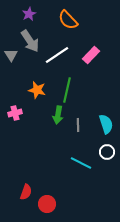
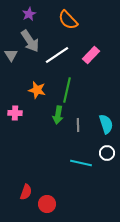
pink cross: rotated 16 degrees clockwise
white circle: moved 1 px down
cyan line: rotated 15 degrees counterclockwise
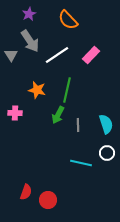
green arrow: rotated 18 degrees clockwise
red circle: moved 1 px right, 4 px up
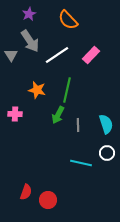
pink cross: moved 1 px down
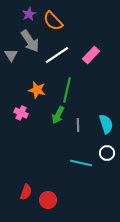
orange semicircle: moved 15 px left, 1 px down
pink cross: moved 6 px right, 1 px up; rotated 24 degrees clockwise
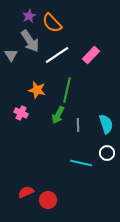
purple star: moved 2 px down
orange semicircle: moved 1 px left, 2 px down
red semicircle: rotated 133 degrees counterclockwise
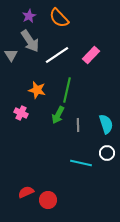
orange semicircle: moved 7 px right, 5 px up
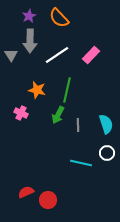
gray arrow: rotated 35 degrees clockwise
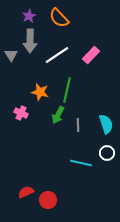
orange star: moved 3 px right, 2 px down
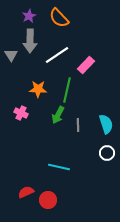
pink rectangle: moved 5 px left, 10 px down
orange star: moved 2 px left, 3 px up; rotated 12 degrees counterclockwise
cyan line: moved 22 px left, 4 px down
